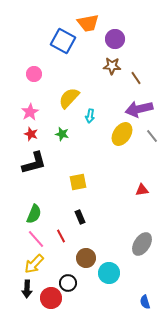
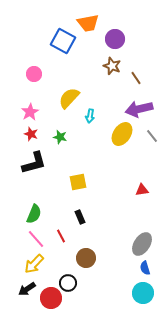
brown star: rotated 18 degrees clockwise
green star: moved 2 px left, 3 px down
cyan circle: moved 34 px right, 20 px down
black arrow: rotated 54 degrees clockwise
blue semicircle: moved 34 px up
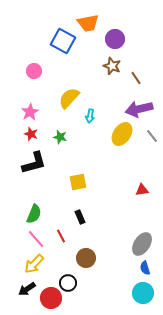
pink circle: moved 3 px up
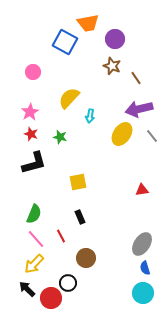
blue square: moved 2 px right, 1 px down
pink circle: moved 1 px left, 1 px down
black arrow: rotated 78 degrees clockwise
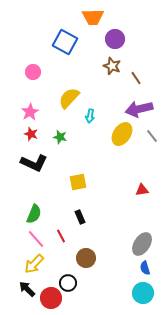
orange trapezoid: moved 5 px right, 6 px up; rotated 10 degrees clockwise
black L-shape: rotated 40 degrees clockwise
